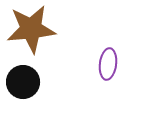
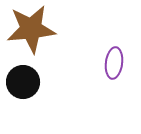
purple ellipse: moved 6 px right, 1 px up
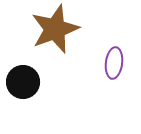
brown star: moved 24 px right; rotated 15 degrees counterclockwise
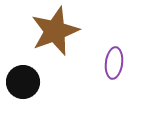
brown star: moved 2 px down
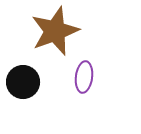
purple ellipse: moved 30 px left, 14 px down
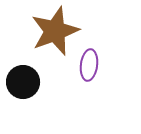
purple ellipse: moved 5 px right, 12 px up
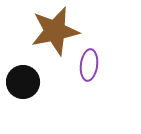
brown star: rotated 9 degrees clockwise
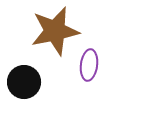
black circle: moved 1 px right
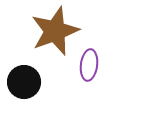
brown star: rotated 9 degrees counterclockwise
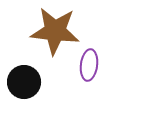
brown star: rotated 27 degrees clockwise
